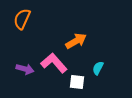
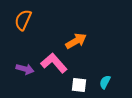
orange semicircle: moved 1 px right, 1 px down
cyan semicircle: moved 7 px right, 14 px down
white square: moved 2 px right, 3 px down
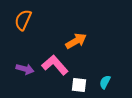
pink L-shape: moved 1 px right, 2 px down
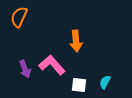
orange semicircle: moved 4 px left, 3 px up
orange arrow: rotated 115 degrees clockwise
pink L-shape: moved 3 px left
purple arrow: rotated 54 degrees clockwise
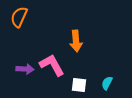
pink L-shape: rotated 12 degrees clockwise
purple arrow: rotated 66 degrees counterclockwise
cyan semicircle: moved 2 px right, 1 px down
